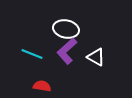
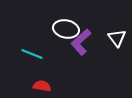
purple L-shape: moved 14 px right, 9 px up
white triangle: moved 21 px right, 19 px up; rotated 24 degrees clockwise
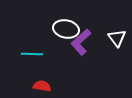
cyan line: rotated 20 degrees counterclockwise
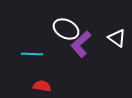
white ellipse: rotated 15 degrees clockwise
white triangle: rotated 18 degrees counterclockwise
purple L-shape: moved 2 px down
